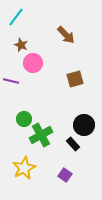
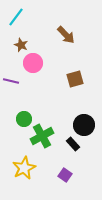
green cross: moved 1 px right, 1 px down
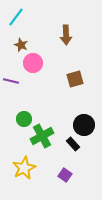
brown arrow: rotated 42 degrees clockwise
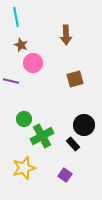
cyan line: rotated 48 degrees counterclockwise
yellow star: rotated 10 degrees clockwise
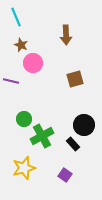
cyan line: rotated 12 degrees counterclockwise
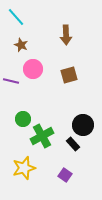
cyan line: rotated 18 degrees counterclockwise
pink circle: moved 6 px down
brown square: moved 6 px left, 4 px up
green circle: moved 1 px left
black circle: moved 1 px left
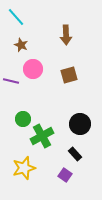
black circle: moved 3 px left, 1 px up
black rectangle: moved 2 px right, 10 px down
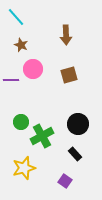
purple line: moved 1 px up; rotated 14 degrees counterclockwise
green circle: moved 2 px left, 3 px down
black circle: moved 2 px left
purple square: moved 6 px down
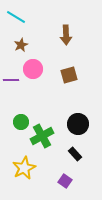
cyan line: rotated 18 degrees counterclockwise
brown star: rotated 24 degrees clockwise
yellow star: rotated 10 degrees counterclockwise
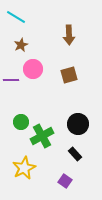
brown arrow: moved 3 px right
